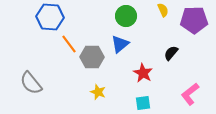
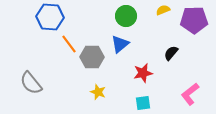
yellow semicircle: rotated 88 degrees counterclockwise
red star: rotated 30 degrees clockwise
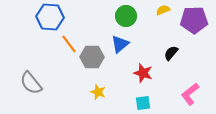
red star: rotated 30 degrees clockwise
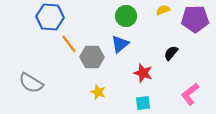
purple pentagon: moved 1 px right, 1 px up
gray semicircle: rotated 20 degrees counterclockwise
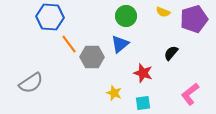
yellow semicircle: moved 2 px down; rotated 136 degrees counterclockwise
purple pentagon: moved 1 px left; rotated 16 degrees counterclockwise
gray semicircle: rotated 65 degrees counterclockwise
yellow star: moved 16 px right, 1 px down
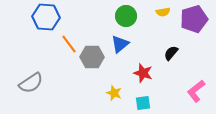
yellow semicircle: rotated 32 degrees counterclockwise
blue hexagon: moved 4 px left
pink L-shape: moved 6 px right, 3 px up
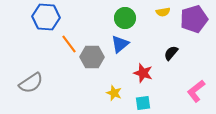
green circle: moved 1 px left, 2 px down
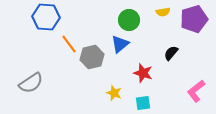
green circle: moved 4 px right, 2 px down
gray hexagon: rotated 15 degrees counterclockwise
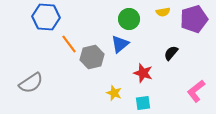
green circle: moved 1 px up
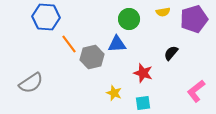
blue triangle: moved 3 px left; rotated 36 degrees clockwise
